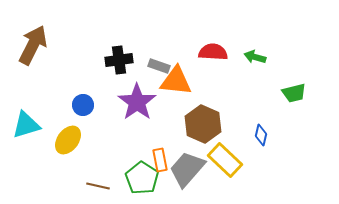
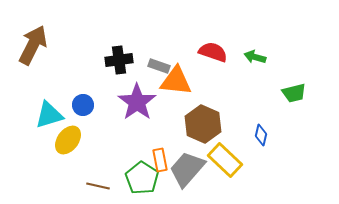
red semicircle: rotated 16 degrees clockwise
cyan triangle: moved 23 px right, 10 px up
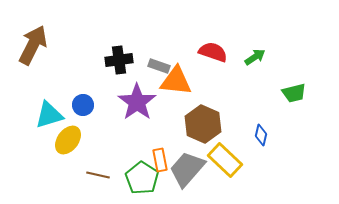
green arrow: rotated 130 degrees clockwise
brown line: moved 11 px up
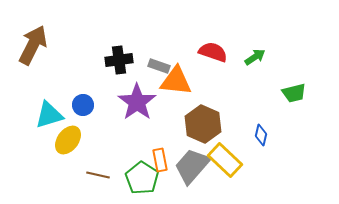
gray trapezoid: moved 5 px right, 3 px up
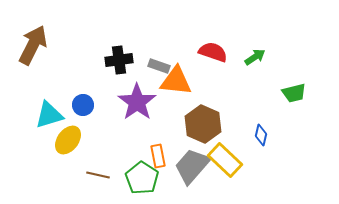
orange rectangle: moved 2 px left, 4 px up
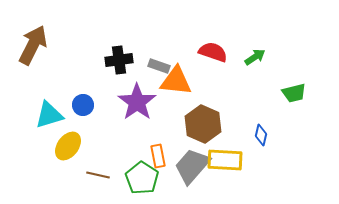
yellow ellipse: moved 6 px down
yellow rectangle: rotated 40 degrees counterclockwise
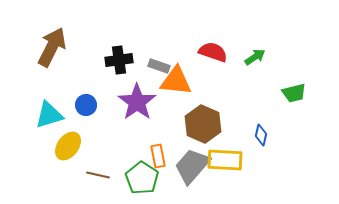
brown arrow: moved 19 px right, 2 px down
blue circle: moved 3 px right
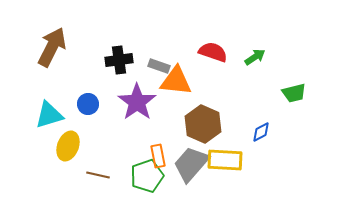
blue circle: moved 2 px right, 1 px up
blue diamond: moved 3 px up; rotated 50 degrees clockwise
yellow ellipse: rotated 16 degrees counterclockwise
gray trapezoid: moved 1 px left, 2 px up
green pentagon: moved 5 px right, 2 px up; rotated 20 degrees clockwise
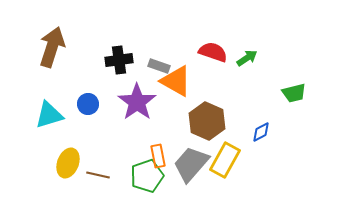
brown arrow: rotated 9 degrees counterclockwise
green arrow: moved 8 px left, 1 px down
orange triangle: rotated 24 degrees clockwise
brown hexagon: moved 4 px right, 3 px up
yellow ellipse: moved 17 px down
yellow rectangle: rotated 64 degrees counterclockwise
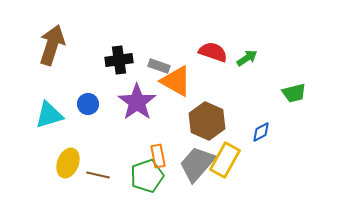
brown arrow: moved 2 px up
gray trapezoid: moved 6 px right
